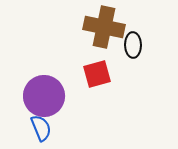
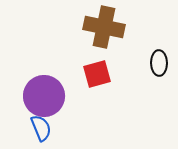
black ellipse: moved 26 px right, 18 px down
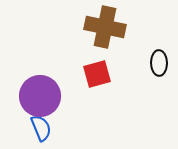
brown cross: moved 1 px right
purple circle: moved 4 px left
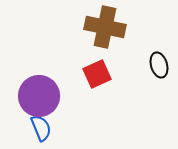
black ellipse: moved 2 px down; rotated 15 degrees counterclockwise
red square: rotated 8 degrees counterclockwise
purple circle: moved 1 px left
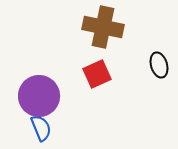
brown cross: moved 2 px left
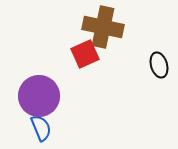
red square: moved 12 px left, 20 px up
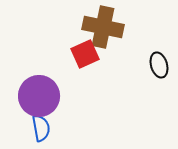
blue semicircle: rotated 12 degrees clockwise
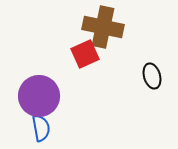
black ellipse: moved 7 px left, 11 px down
